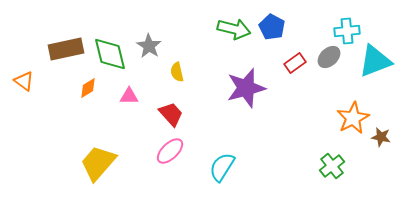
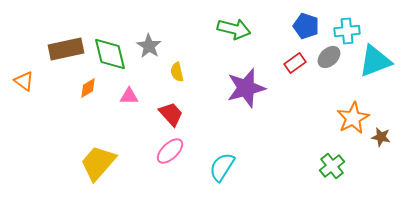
blue pentagon: moved 34 px right, 1 px up; rotated 10 degrees counterclockwise
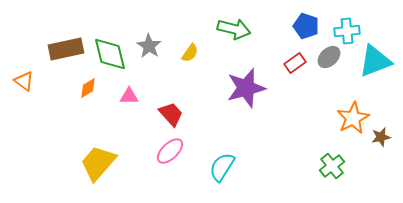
yellow semicircle: moved 13 px right, 19 px up; rotated 132 degrees counterclockwise
brown star: rotated 24 degrees counterclockwise
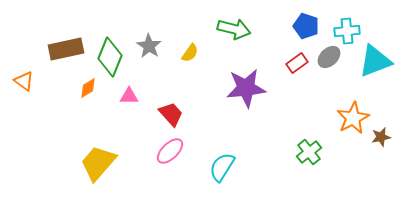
green diamond: moved 3 px down; rotated 36 degrees clockwise
red rectangle: moved 2 px right
purple star: rotated 9 degrees clockwise
green cross: moved 23 px left, 14 px up
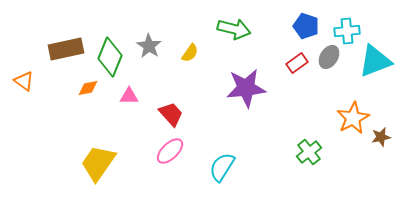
gray ellipse: rotated 15 degrees counterclockwise
orange diamond: rotated 20 degrees clockwise
yellow trapezoid: rotated 6 degrees counterclockwise
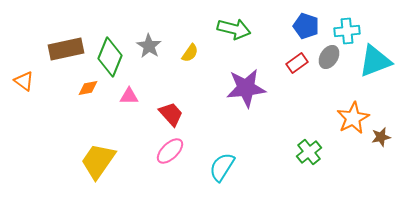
yellow trapezoid: moved 2 px up
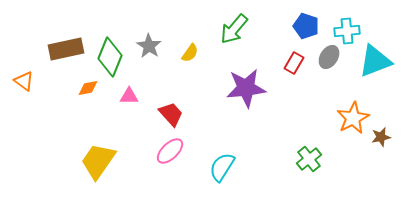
green arrow: rotated 116 degrees clockwise
red rectangle: moved 3 px left; rotated 25 degrees counterclockwise
green cross: moved 7 px down
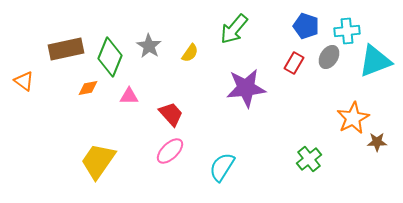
brown star: moved 4 px left, 5 px down; rotated 12 degrees clockwise
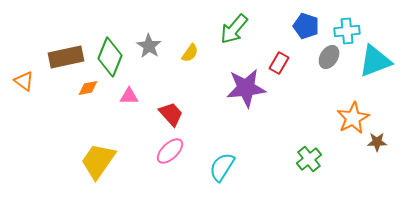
brown rectangle: moved 8 px down
red rectangle: moved 15 px left
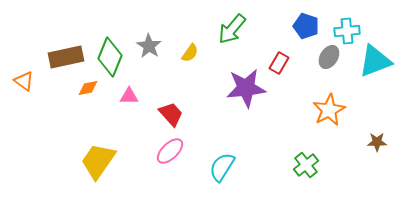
green arrow: moved 2 px left
orange star: moved 24 px left, 8 px up
green cross: moved 3 px left, 6 px down
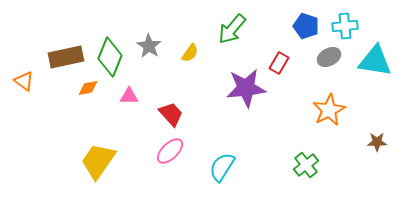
cyan cross: moved 2 px left, 5 px up
gray ellipse: rotated 30 degrees clockwise
cyan triangle: rotated 30 degrees clockwise
